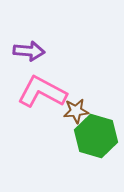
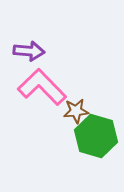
pink L-shape: moved 5 px up; rotated 18 degrees clockwise
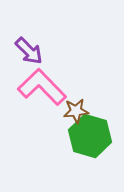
purple arrow: rotated 40 degrees clockwise
green hexagon: moved 6 px left
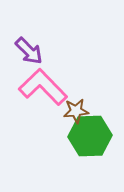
pink L-shape: moved 1 px right
green hexagon: rotated 18 degrees counterclockwise
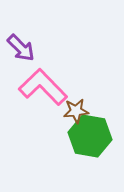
purple arrow: moved 8 px left, 3 px up
green hexagon: rotated 12 degrees clockwise
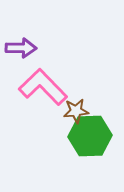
purple arrow: rotated 44 degrees counterclockwise
green hexagon: rotated 12 degrees counterclockwise
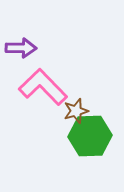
brown star: rotated 10 degrees counterclockwise
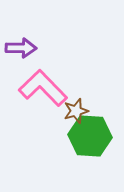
pink L-shape: moved 1 px down
green hexagon: rotated 6 degrees clockwise
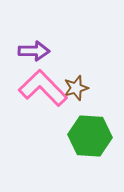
purple arrow: moved 13 px right, 3 px down
brown star: moved 23 px up
